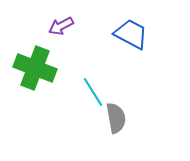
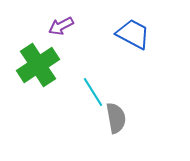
blue trapezoid: moved 2 px right
green cross: moved 3 px right, 3 px up; rotated 36 degrees clockwise
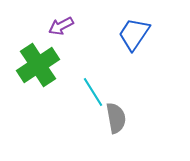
blue trapezoid: moved 1 px right; rotated 84 degrees counterclockwise
